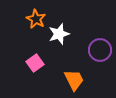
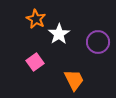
white star: rotated 15 degrees counterclockwise
purple circle: moved 2 px left, 8 px up
pink square: moved 1 px up
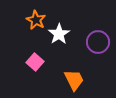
orange star: moved 1 px down
pink square: rotated 12 degrees counterclockwise
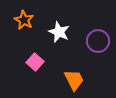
orange star: moved 12 px left
white star: moved 2 px up; rotated 15 degrees counterclockwise
purple circle: moved 1 px up
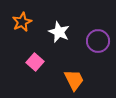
orange star: moved 2 px left, 2 px down; rotated 18 degrees clockwise
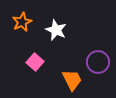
white star: moved 3 px left, 2 px up
purple circle: moved 21 px down
orange trapezoid: moved 2 px left
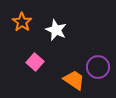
orange star: rotated 12 degrees counterclockwise
purple circle: moved 5 px down
orange trapezoid: moved 2 px right; rotated 30 degrees counterclockwise
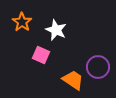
pink square: moved 6 px right, 7 px up; rotated 18 degrees counterclockwise
orange trapezoid: moved 1 px left
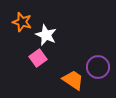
orange star: rotated 18 degrees counterclockwise
white star: moved 10 px left, 5 px down
pink square: moved 3 px left, 3 px down; rotated 30 degrees clockwise
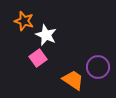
orange star: moved 2 px right, 1 px up
